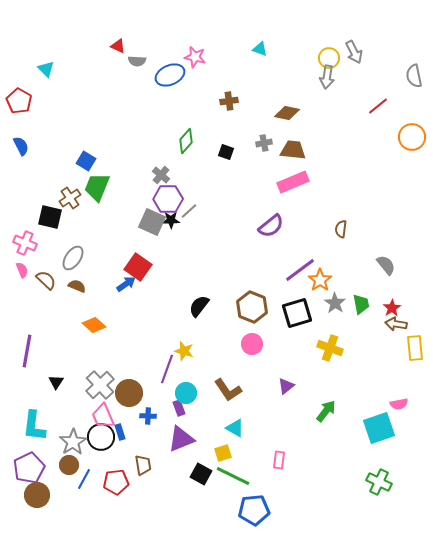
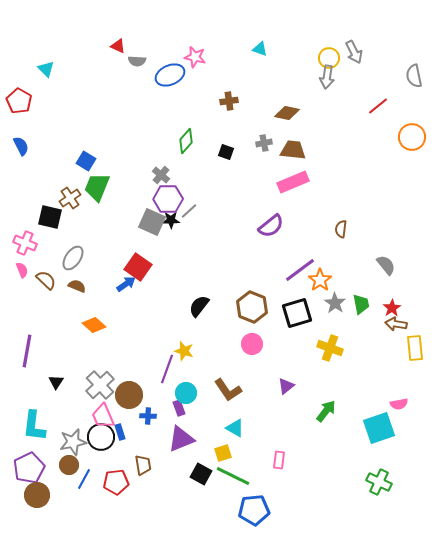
brown circle at (129, 393): moved 2 px down
gray star at (73, 442): rotated 20 degrees clockwise
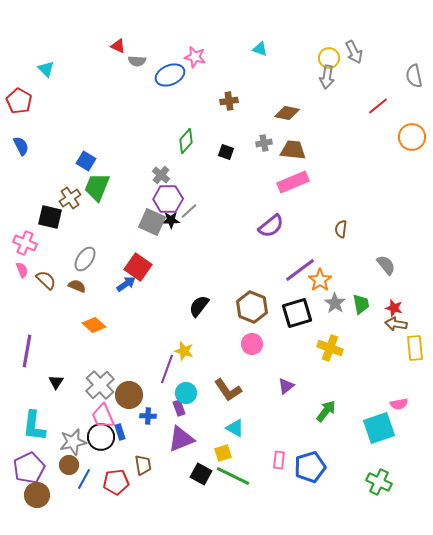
gray ellipse at (73, 258): moved 12 px right, 1 px down
red star at (392, 308): moved 2 px right; rotated 24 degrees counterclockwise
blue pentagon at (254, 510): moved 56 px right, 43 px up; rotated 12 degrees counterclockwise
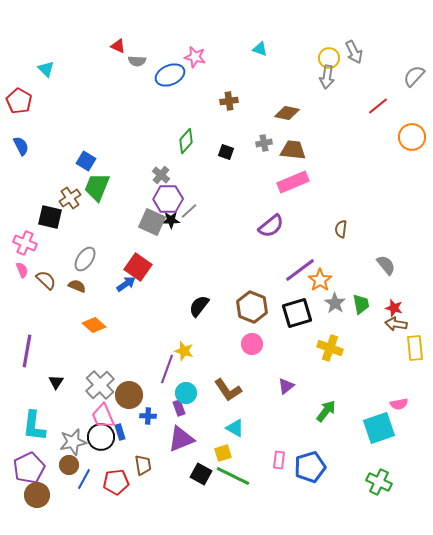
gray semicircle at (414, 76): rotated 55 degrees clockwise
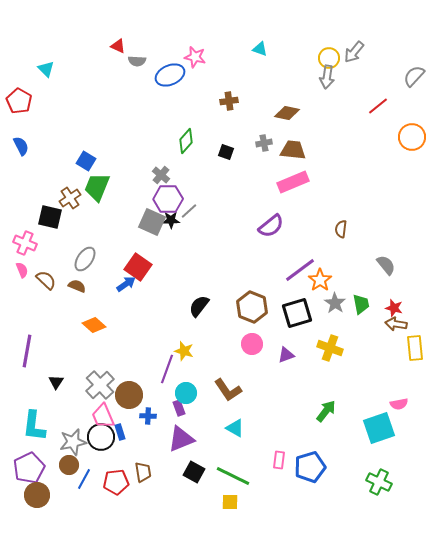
gray arrow at (354, 52): rotated 65 degrees clockwise
purple triangle at (286, 386): moved 31 px up; rotated 18 degrees clockwise
yellow square at (223, 453): moved 7 px right, 49 px down; rotated 18 degrees clockwise
brown trapezoid at (143, 465): moved 7 px down
black square at (201, 474): moved 7 px left, 2 px up
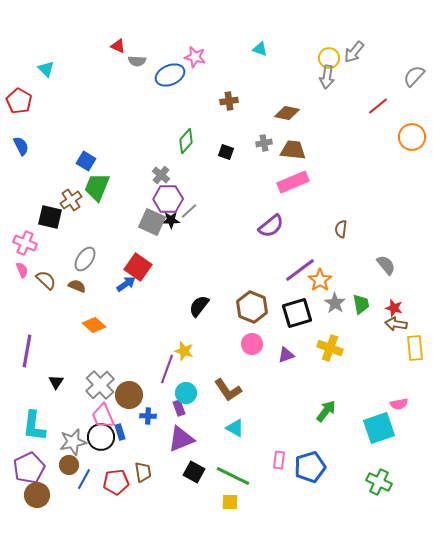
brown cross at (70, 198): moved 1 px right, 2 px down
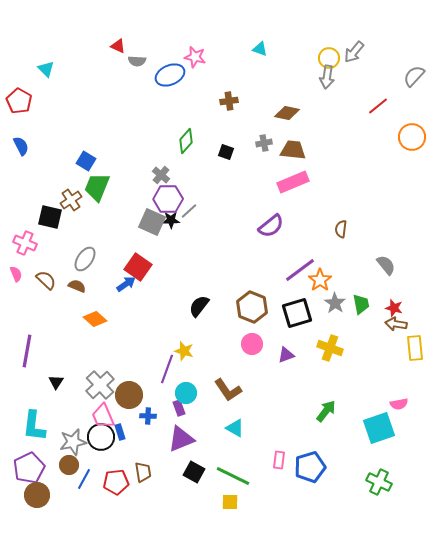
pink semicircle at (22, 270): moved 6 px left, 4 px down
orange diamond at (94, 325): moved 1 px right, 6 px up
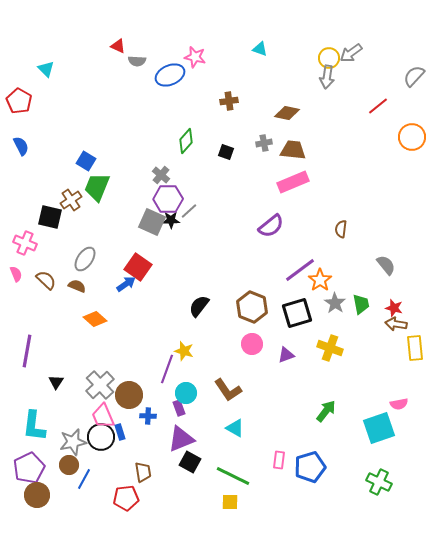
gray arrow at (354, 52): moved 3 px left, 1 px down; rotated 15 degrees clockwise
black square at (194, 472): moved 4 px left, 10 px up
red pentagon at (116, 482): moved 10 px right, 16 px down
